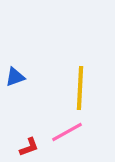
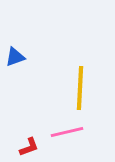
blue triangle: moved 20 px up
pink line: rotated 16 degrees clockwise
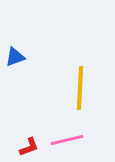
pink line: moved 8 px down
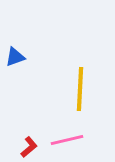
yellow line: moved 1 px down
red L-shape: rotated 20 degrees counterclockwise
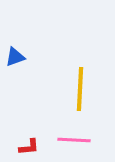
pink line: moved 7 px right; rotated 16 degrees clockwise
red L-shape: rotated 35 degrees clockwise
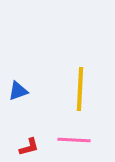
blue triangle: moved 3 px right, 34 px down
red L-shape: rotated 10 degrees counterclockwise
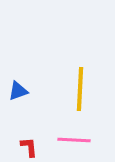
red L-shape: rotated 80 degrees counterclockwise
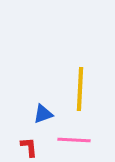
blue triangle: moved 25 px right, 23 px down
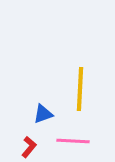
pink line: moved 1 px left, 1 px down
red L-shape: rotated 45 degrees clockwise
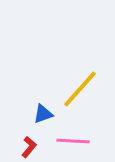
yellow line: rotated 39 degrees clockwise
